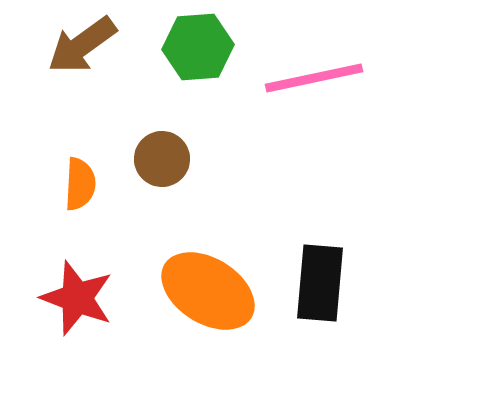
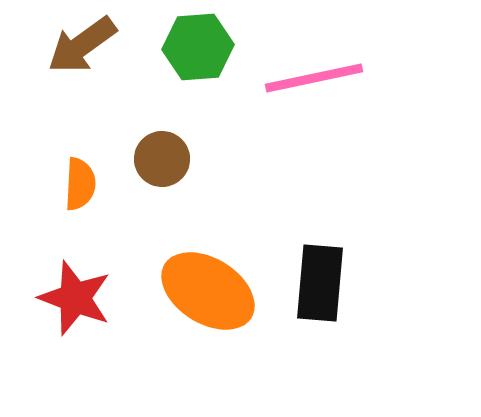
red star: moved 2 px left
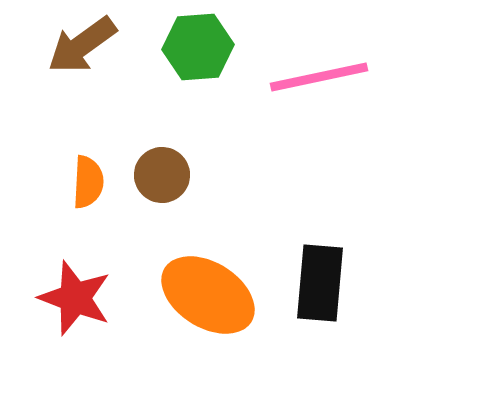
pink line: moved 5 px right, 1 px up
brown circle: moved 16 px down
orange semicircle: moved 8 px right, 2 px up
orange ellipse: moved 4 px down
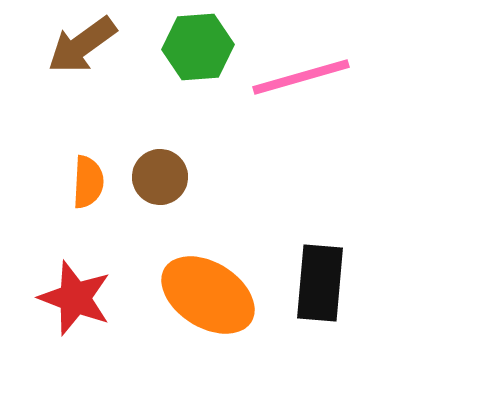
pink line: moved 18 px left; rotated 4 degrees counterclockwise
brown circle: moved 2 px left, 2 px down
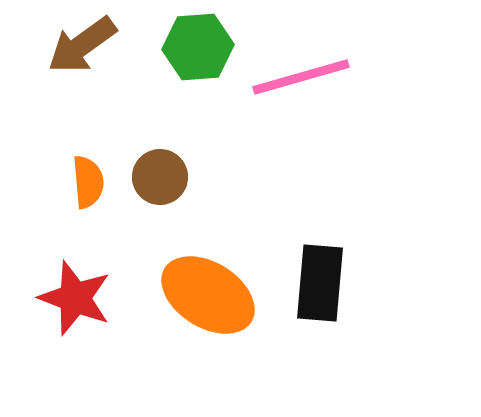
orange semicircle: rotated 8 degrees counterclockwise
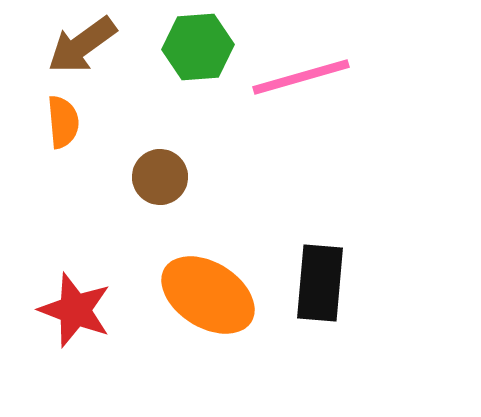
orange semicircle: moved 25 px left, 60 px up
red star: moved 12 px down
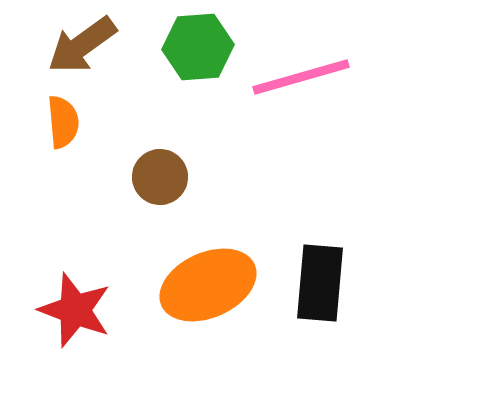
orange ellipse: moved 10 px up; rotated 56 degrees counterclockwise
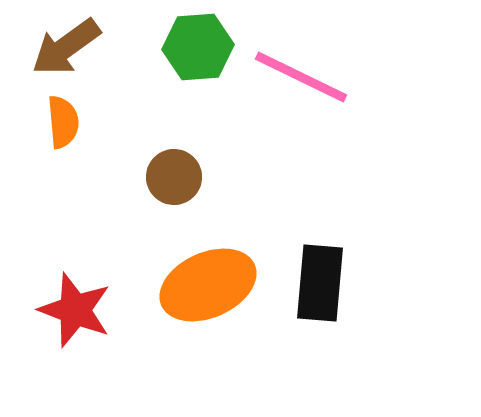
brown arrow: moved 16 px left, 2 px down
pink line: rotated 42 degrees clockwise
brown circle: moved 14 px right
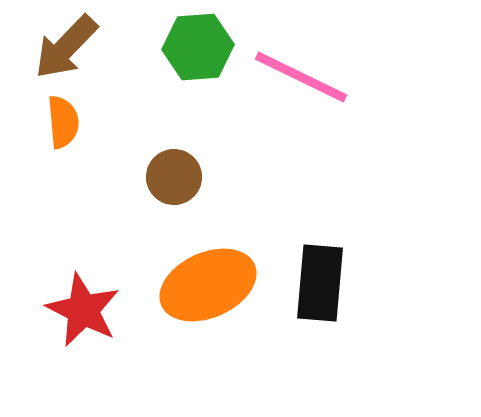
brown arrow: rotated 10 degrees counterclockwise
red star: moved 8 px right; rotated 6 degrees clockwise
